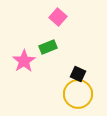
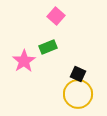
pink square: moved 2 px left, 1 px up
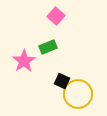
black square: moved 16 px left, 7 px down
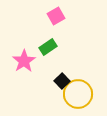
pink square: rotated 18 degrees clockwise
green rectangle: rotated 12 degrees counterclockwise
black square: rotated 21 degrees clockwise
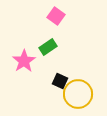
pink square: rotated 24 degrees counterclockwise
black square: moved 2 px left; rotated 21 degrees counterclockwise
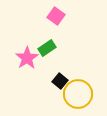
green rectangle: moved 1 px left, 1 px down
pink star: moved 3 px right, 3 px up
black square: rotated 14 degrees clockwise
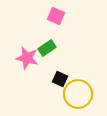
pink square: rotated 12 degrees counterclockwise
pink star: rotated 25 degrees counterclockwise
black square: moved 2 px up; rotated 14 degrees counterclockwise
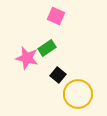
black square: moved 2 px left, 4 px up; rotated 14 degrees clockwise
